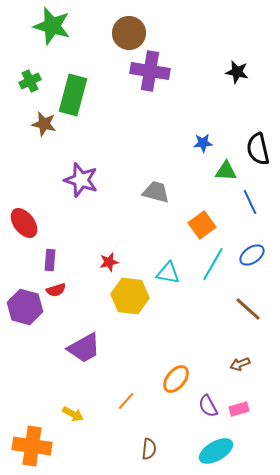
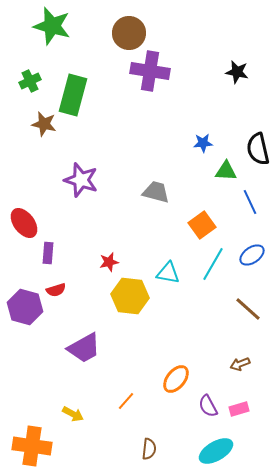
purple rectangle: moved 2 px left, 7 px up
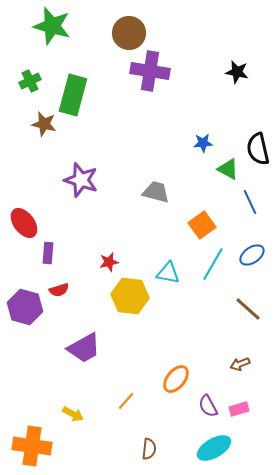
green triangle: moved 2 px right, 2 px up; rotated 25 degrees clockwise
red semicircle: moved 3 px right
cyan ellipse: moved 2 px left, 3 px up
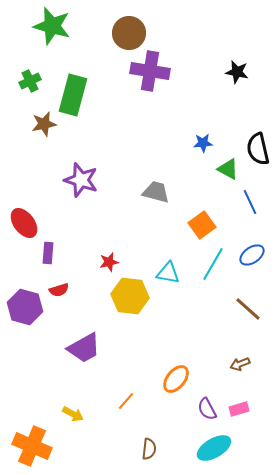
brown star: rotated 25 degrees counterclockwise
purple semicircle: moved 1 px left, 3 px down
orange cross: rotated 15 degrees clockwise
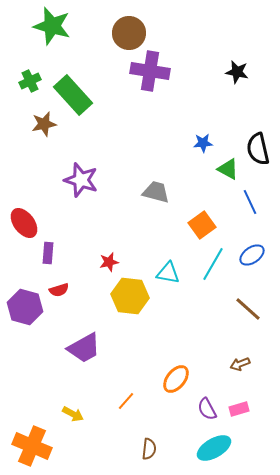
green rectangle: rotated 57 degrees counterclockwise
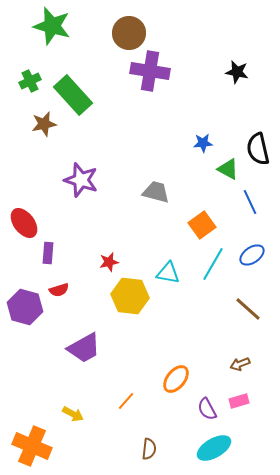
pink rectangle: moved 8 px up
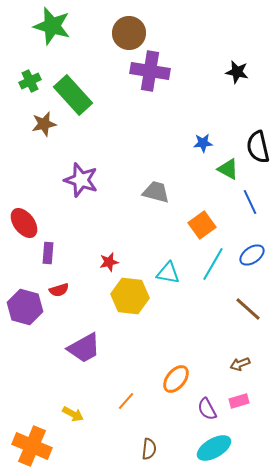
black semicircle: moved 2 px up
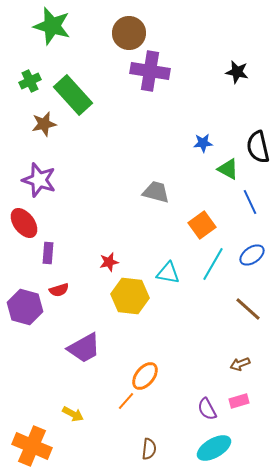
purple star: moved 42 px left
orange ellipse: moved 31 px left, 3 px up
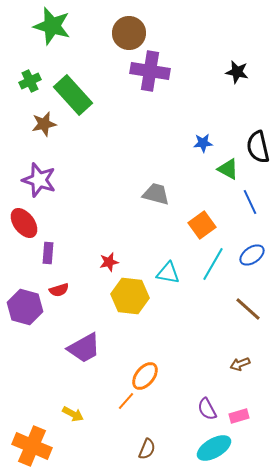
gray trapezoid: moved 2 px down
pink rectangle: moved 15 px down
brown semicircle: moved 2 px left; rotated 15 degrees clockwise
